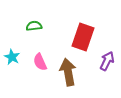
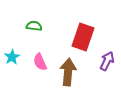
green semicircle: rotated 14 degrees clockwise
cyan star: rotated 14 degrees clockwise
brown arrow: rotated 16 degrees clockwise
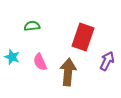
green semicircle: moved 2 px left; rotated 14 degrees counterclockwise
cyan star: rotated 21 degrees counterclockwise
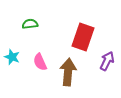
green semicircle: moved 2 px left, 2 px up
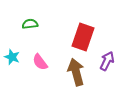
pink semicircle: rotated 12 degrees counterclockwise
brown arrow: moved 8 px right; rotated 20 degrees counterclockwise
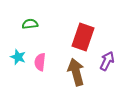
cyan star: moved 6 px right
pink semicircle: rotated 42 degrees clockwise
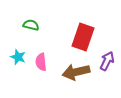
green semicircle: moved 1 px right, 1 px down; rotated 21 degrees clockwise
pink semicircle: moved 1 px right; rotated 12 degrees counterclockwise
brown arrow: rotated 88 degrees counterclockwise
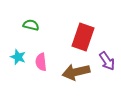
purple arrow: rotated 120 degrees clockwise
